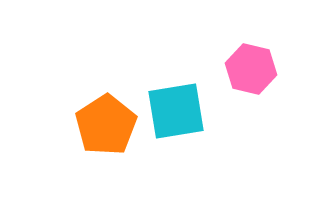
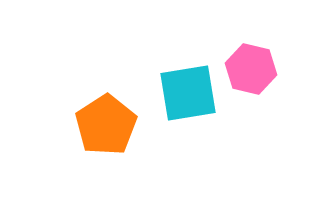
cyan square: moved 12 px right, 18 px up
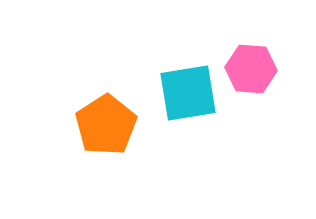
pink hexagon: rotated 9 degrees counterclockwise
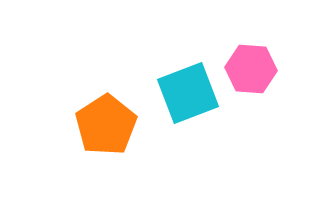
cyan square: rotated 12 degrees counterclockwise
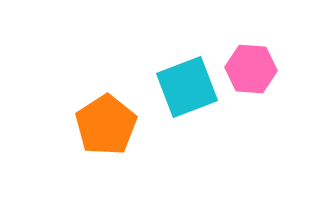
cyan square: moved 1 px left, 6 px up
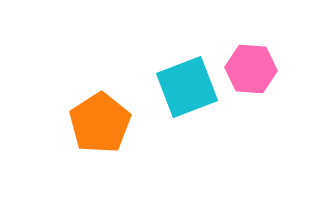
orange pentagon: moved 6 px left, 2 px up
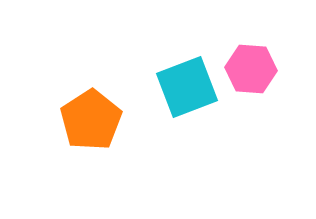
orange pentagon: moved 9 px left, 3 px up
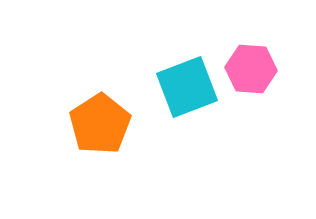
orange pentagon: moved 9 px right, 4 px down
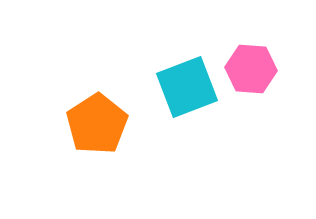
orange pentagon: moved 3 px left
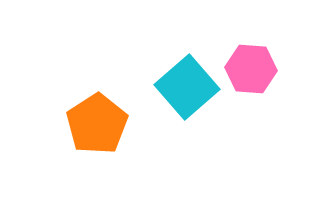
cyan square: rotated 20 degrees counterclockwise
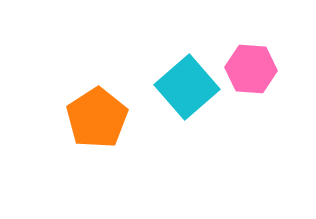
orange pentagon: moved 6 px up
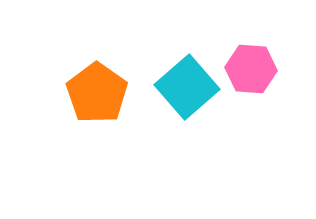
orange pentagon: moved 25 px up; rotated 4 degrees counterclockwise
